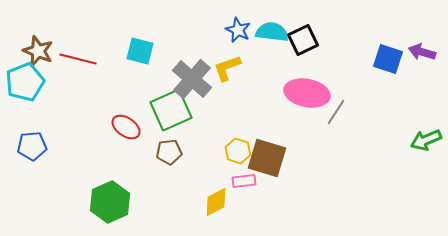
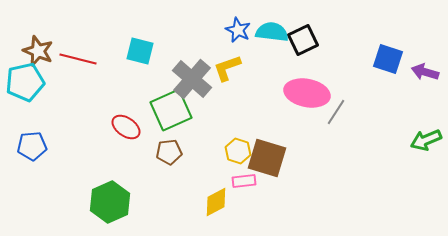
purple arrow: moved 3 px right, 20 px down
cyan pentagon: rotated 9 degrees clockwise
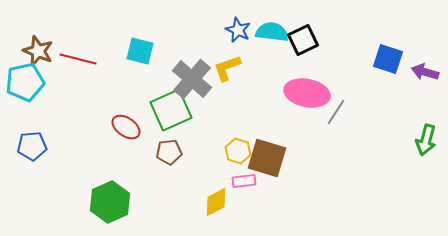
green arrow: rotated 52 degrees counterclockwise
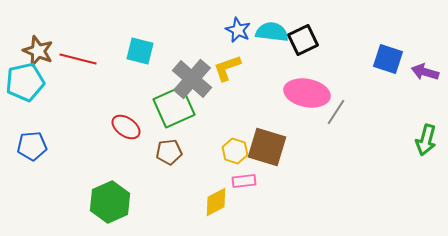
green square: moved 3 px right, 3 px up
yellow hexagon: moved 3 px left
brown square: moved 11 px up
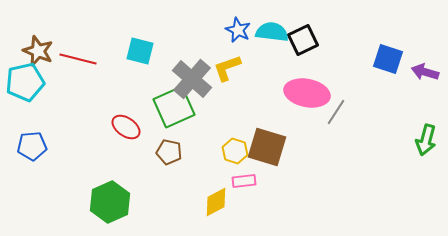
brown pentagon: rotated 20 degrees clockwise
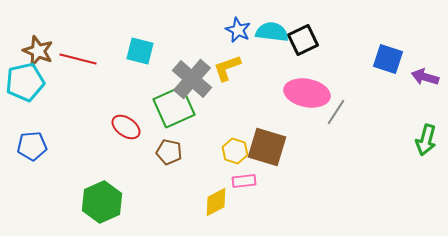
purple arrow: moved 5 px down
green hexagon: moved 8 px left
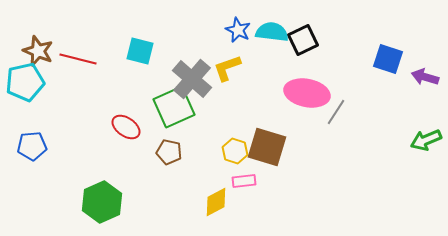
green arrow: rotated 52 degrees clockwise
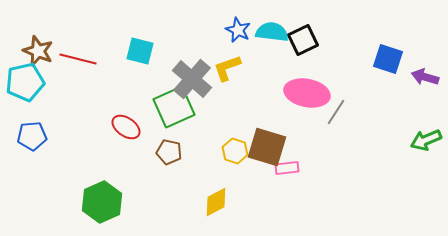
blue pentagon: moved 10 px up
pink rectangle: moved 43 px right, 13 px up
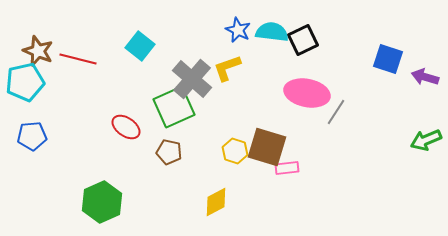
cyan square: moved 5 px up; rotated 24 degrees clockwise
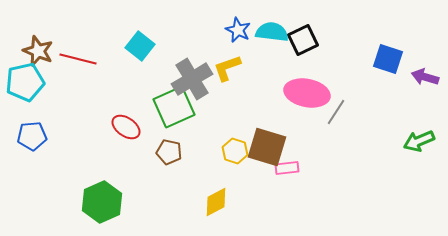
gray cross: rotated 18 degrees clockwise
green arrow: moved 7 px left, 1 px down
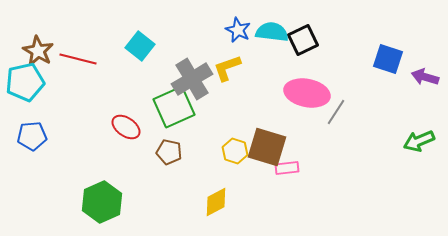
brown star: rotated 8 degrees clockwise
